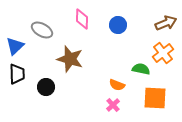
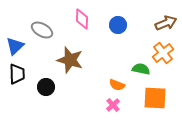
brown star: moved 1 px down
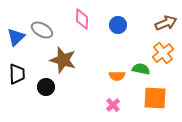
blue triangle: moved 1 px right, 9 px up
brown star: moved 7 px left
orange semicircle: moved 9 px up; rotated 21 degrees counterclockwise
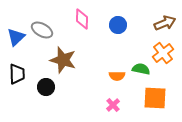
brown arrow: moved 1 px left
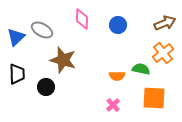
orange square: moved 1 px left
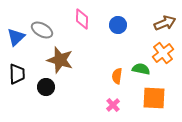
brown star: moved 3 px left
orange semicircle: rotated 98 degrees clockwise
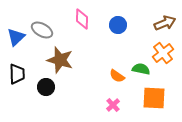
orange semicircle: rotated 63 degrees counterclockwise
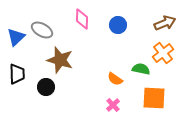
orange semicircle: moved 2 px left, 3 px down
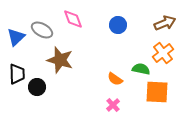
pink diamond: moved 9 px left; rotated 20 degrees counterclockwise
black circle: moved 9 px left
orange square: moved 3 px right, 6 px up
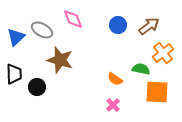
brown arrow: moved 16 px left, 3 px down; rotated 15 degrees counterclockwise
black trapezoid: moved 3 px left
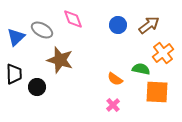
brown arrow: moved 1 px up
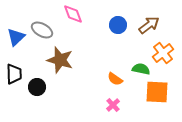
pink diamond: moved 5 px up
